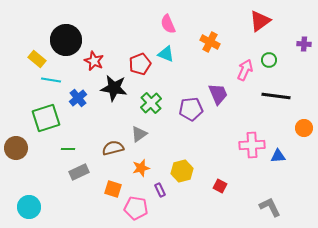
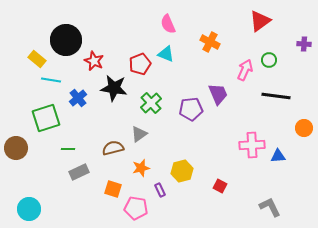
cyan circle: moved 2 px down
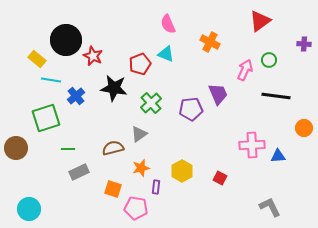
red star: moved 1 px left, 5 px up
blue cross: moved 2 px left, 2 px up
yellow hexagon: rotated 15 degrees counterclockwise
red square: moved 8 px up
purple rectangle: moved 4 px left, 3 px up; rotated 32 degrees clockwise
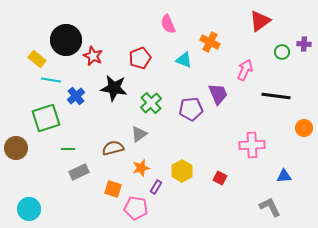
cyan triangle: moved 18 px right, 6 px down
green circle: moved 13 px right, 8 px up
red pentagon: moved 6 px up
blue triangle: moved 6 px right, 20 px down
purple rectangle: rotated 24 degrees clockwise
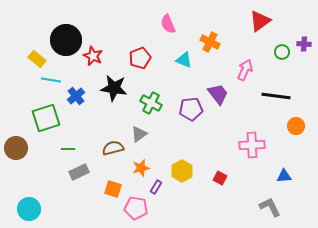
purple trapezoid: rotated 15 degrees counterclockwise
green cross: rotated 20 degrees counterclockwise
orange circle: moved 8 px left, 2 px up
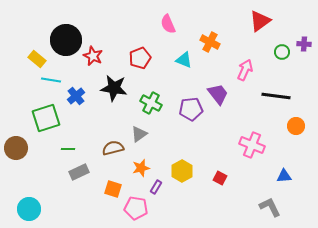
pink cross: rotated 25 degrees clockwise
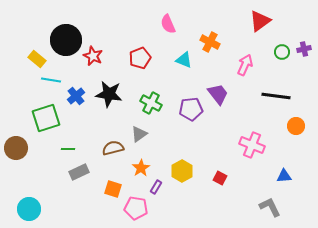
purple cross: moved 5 px down; rotated 16 degrees counterclockwise
pink arrow: moved 5 px up
black star: moved 5 px left, 6 px down
orange star: rotated 18 degrees counterclockwise
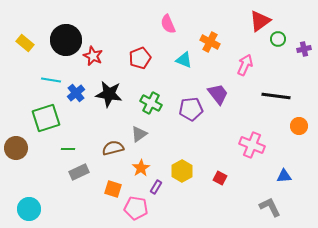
green circle: moved 4 px left, 13 px up
yellow rectangle: moved 12 px left, 16 px up
blue cross: moved 3 px up
orange circle: moved 3 px right
